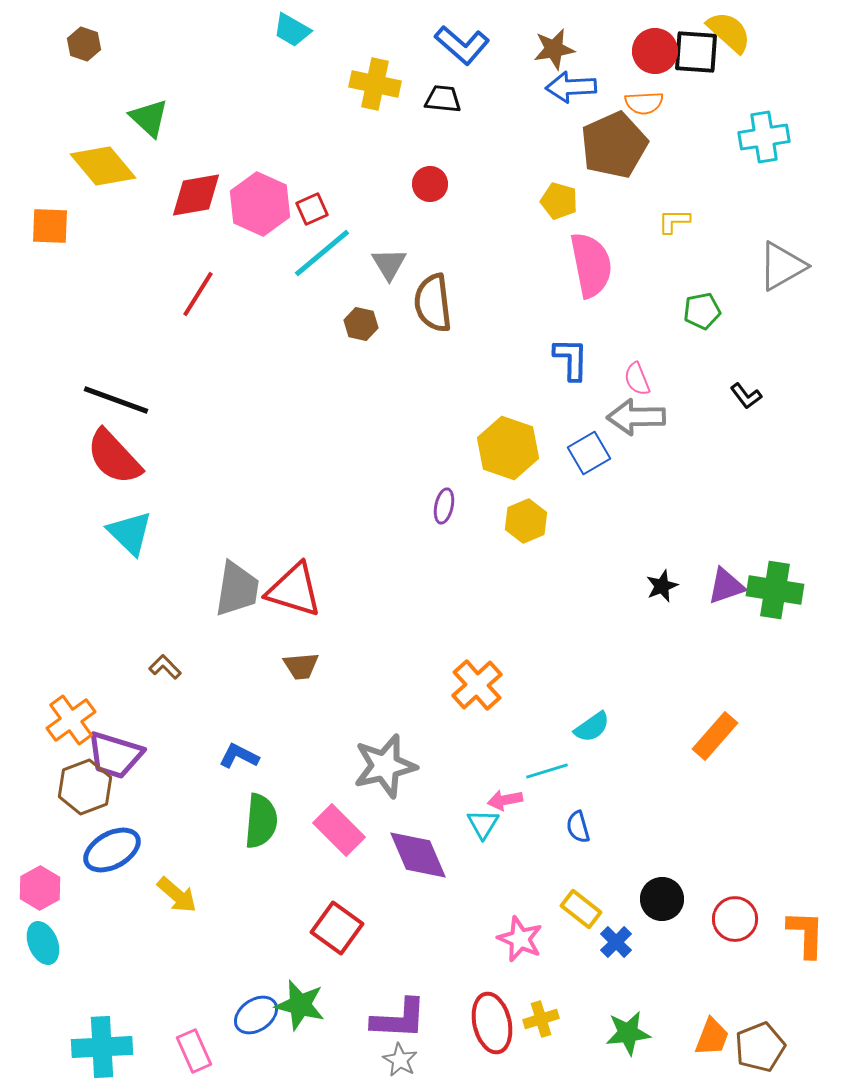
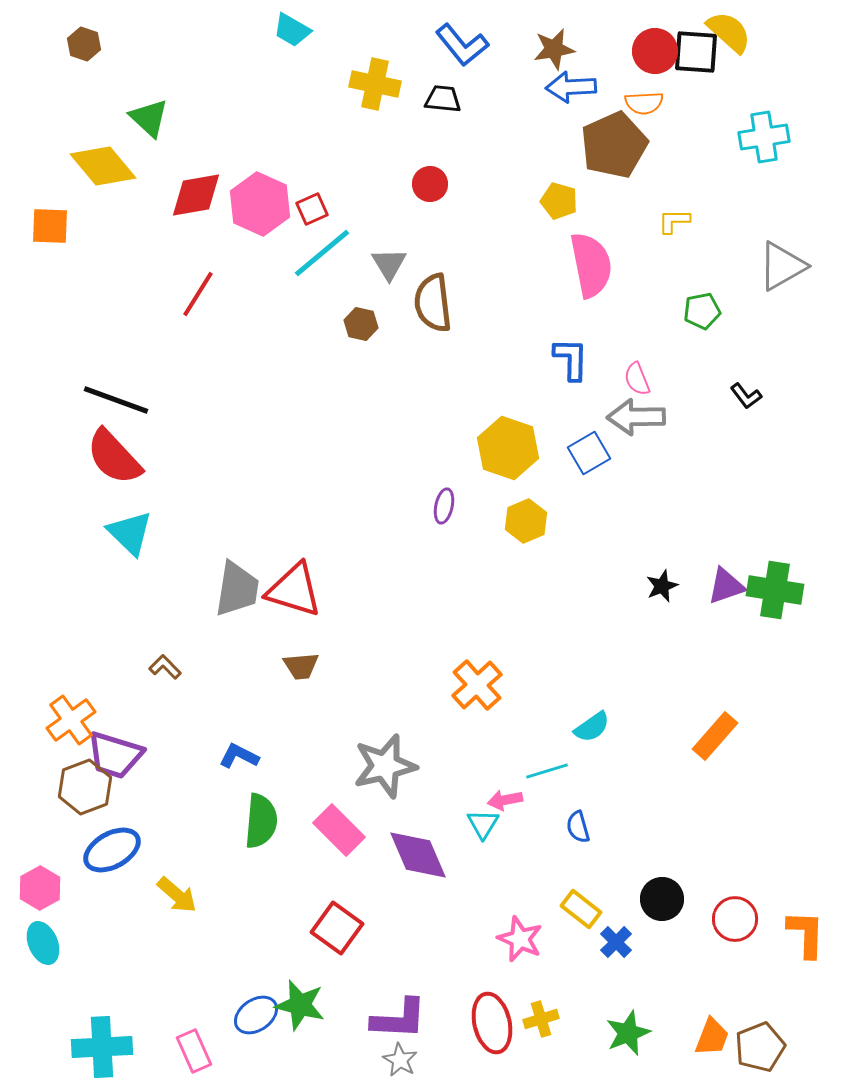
blue L-shape at (462, 45): rotated 10 degrees clockwise
green star at (628, 1033): rotated 15 degrees counterclockwise
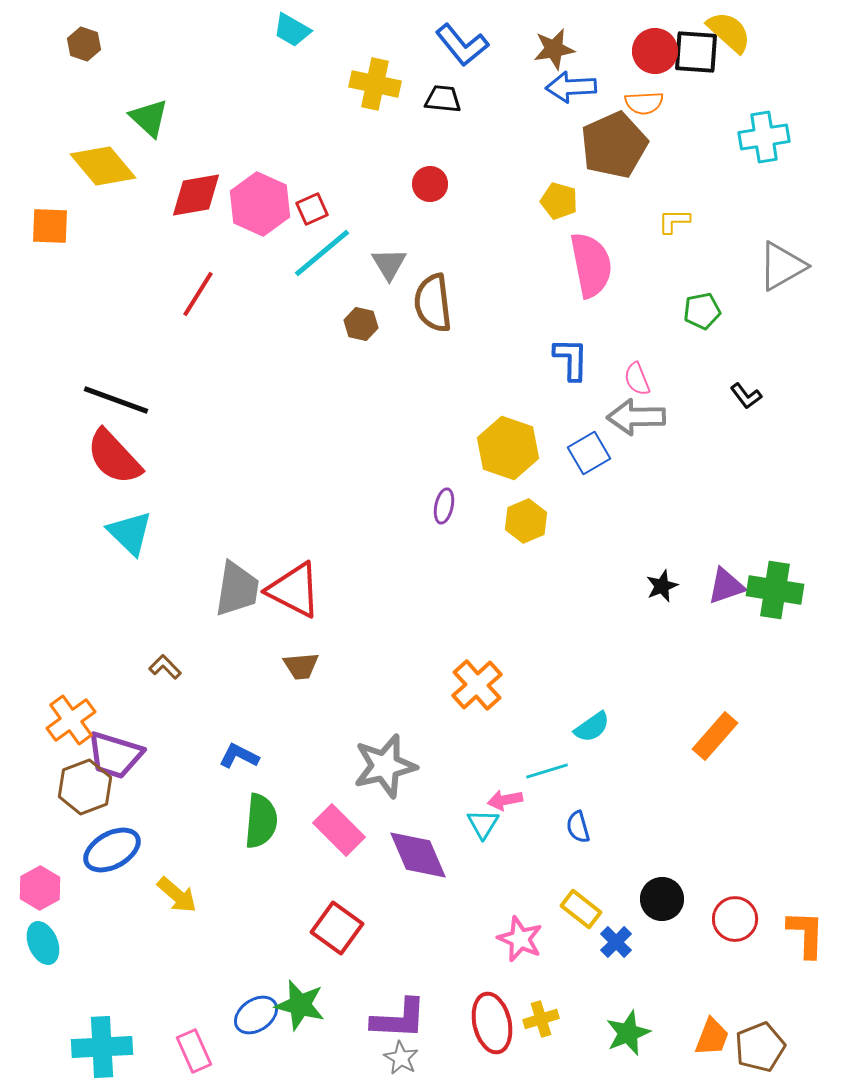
red triangle at (294, 590): rotated 10 degrees clockwise
gray star at (400, 1060): moved 1 px right, 2 px up
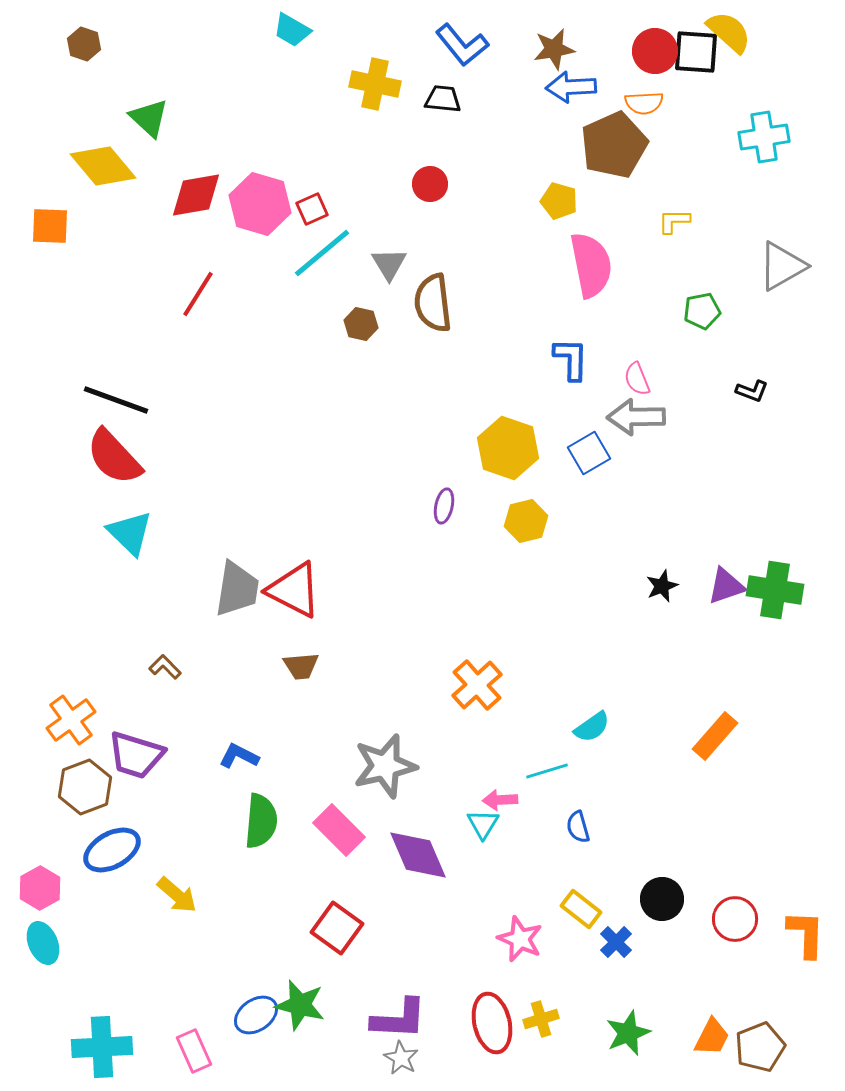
pink hexagon at (260, 204): rotated 8 degrees counterclockwise
black L-shape at (746, 396): moved 6 px right, 5 px up; rotated 32 degrees counterclockwise
yellow hexagon at (526, 521): rotated 9 degrees clockwise
purple trapezoid at (115, 755): moved 21 px right
pink arrow at (505, 800): moved 5 px left; rotated 8 degrees clockwise
orange trapezoid at (712, 1037): rotated 6 degrees clockwise
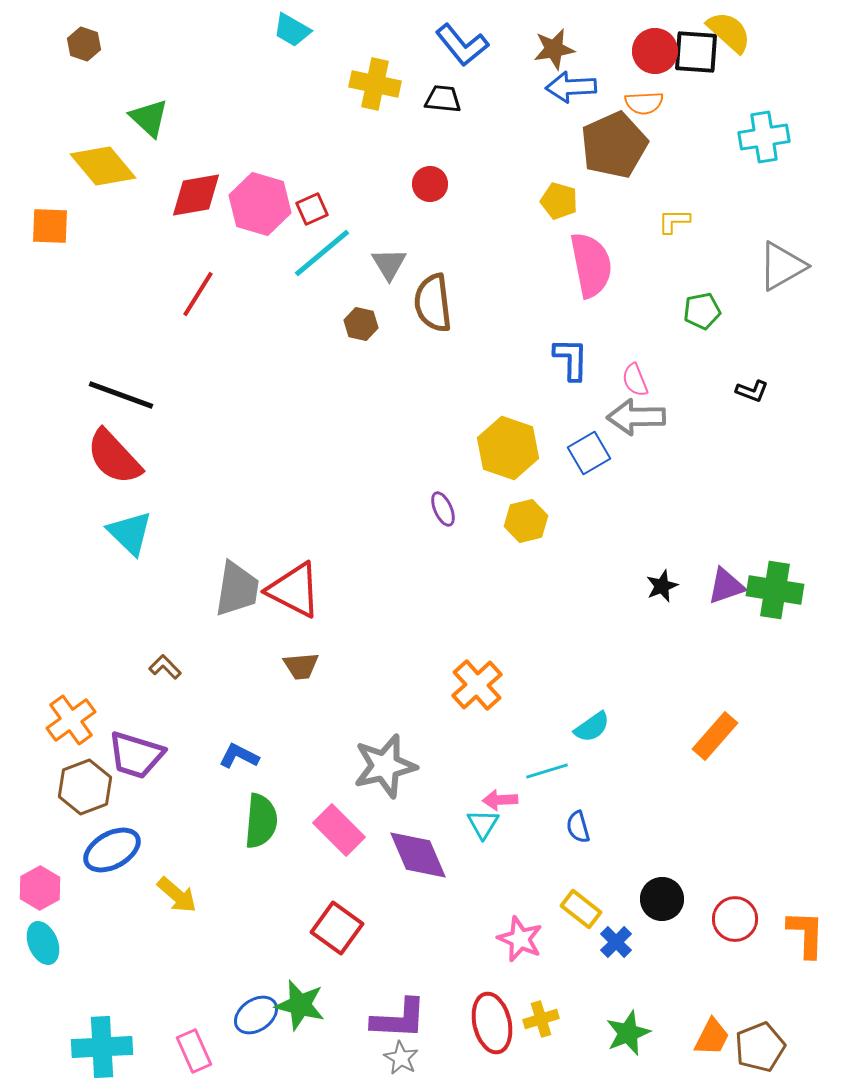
pink semicircle at (637, 379): moved 2 px left, 1 px down
black line at (116, 400): moved 5 px right, 5 px up
purple ellipse at (444, 506): moved 1 px left, 3 px down; rotated 36 degrees counterclockwise
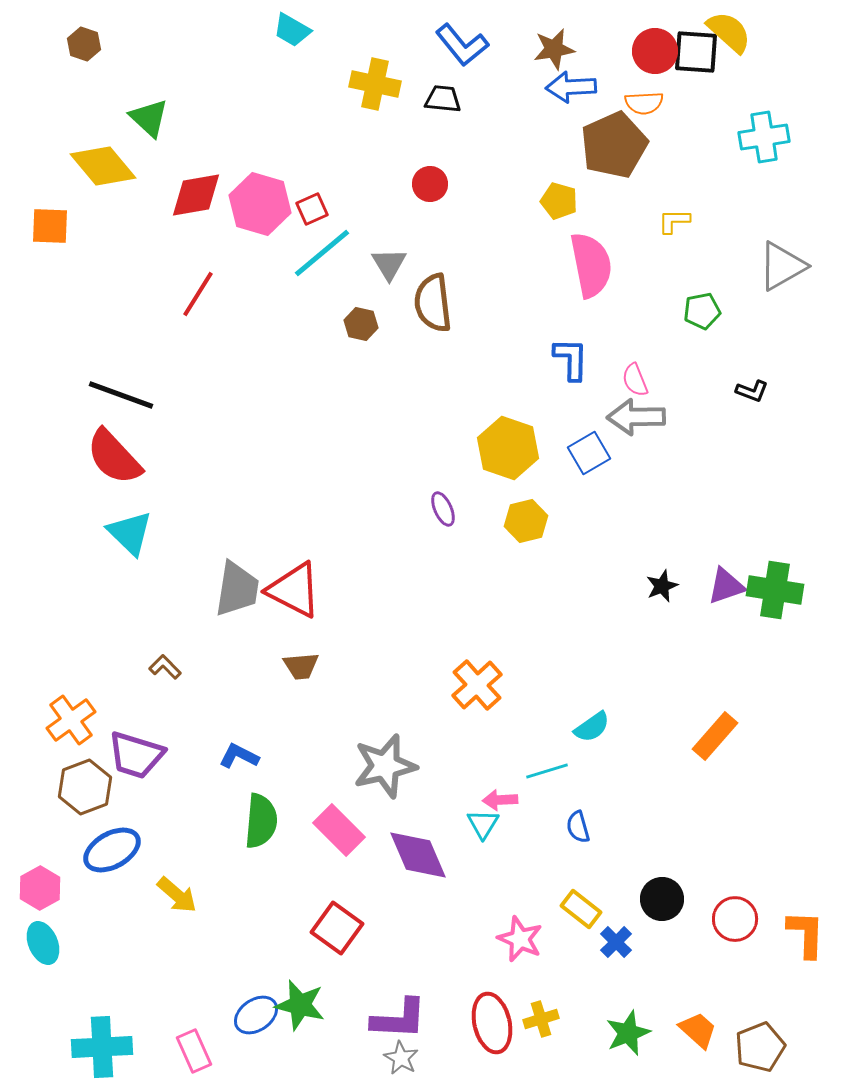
orange trapezoid at (712, 1037): moved 14 px left, 7 px up; rotated 75 degrees counterclockwise
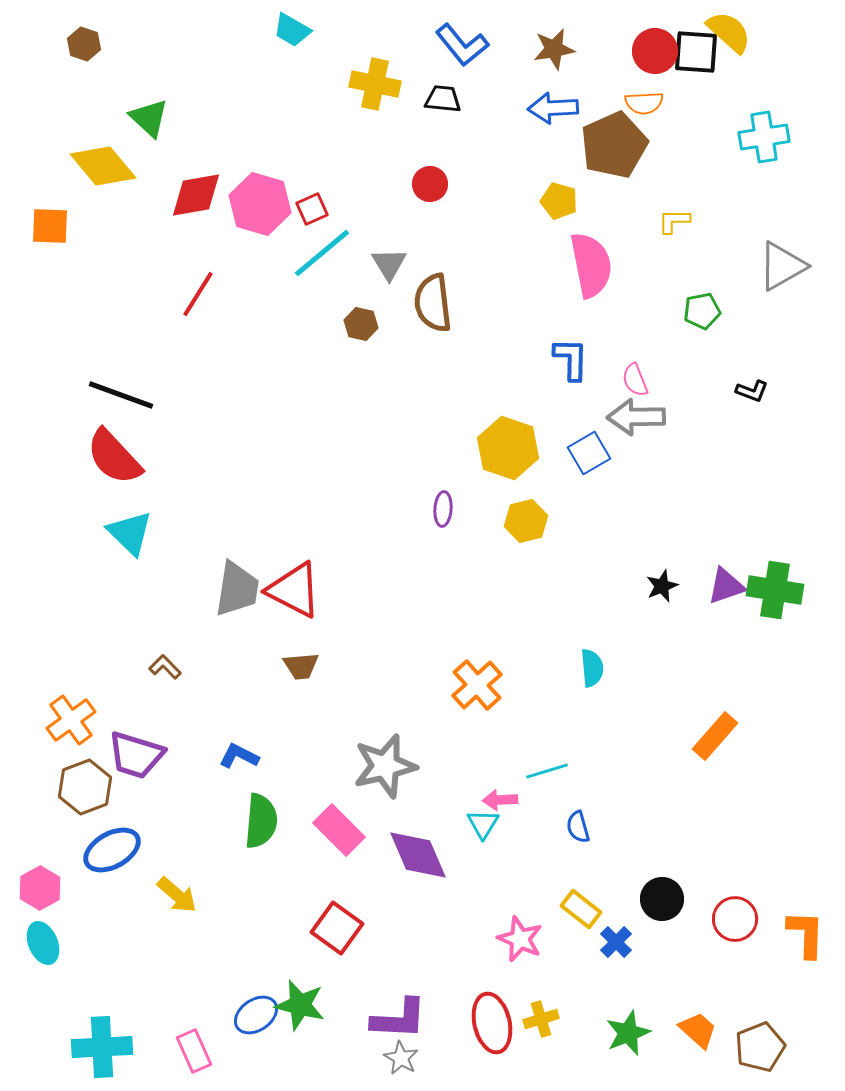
blue arrow at (571, 87): moved 18 px left, 21 px down
purple ellipse at (443, 509): rotated 28 degrees clockwise
cyan semicircle at (592, 727): moved 59 px up; rotated 60 degrees counterclockwise
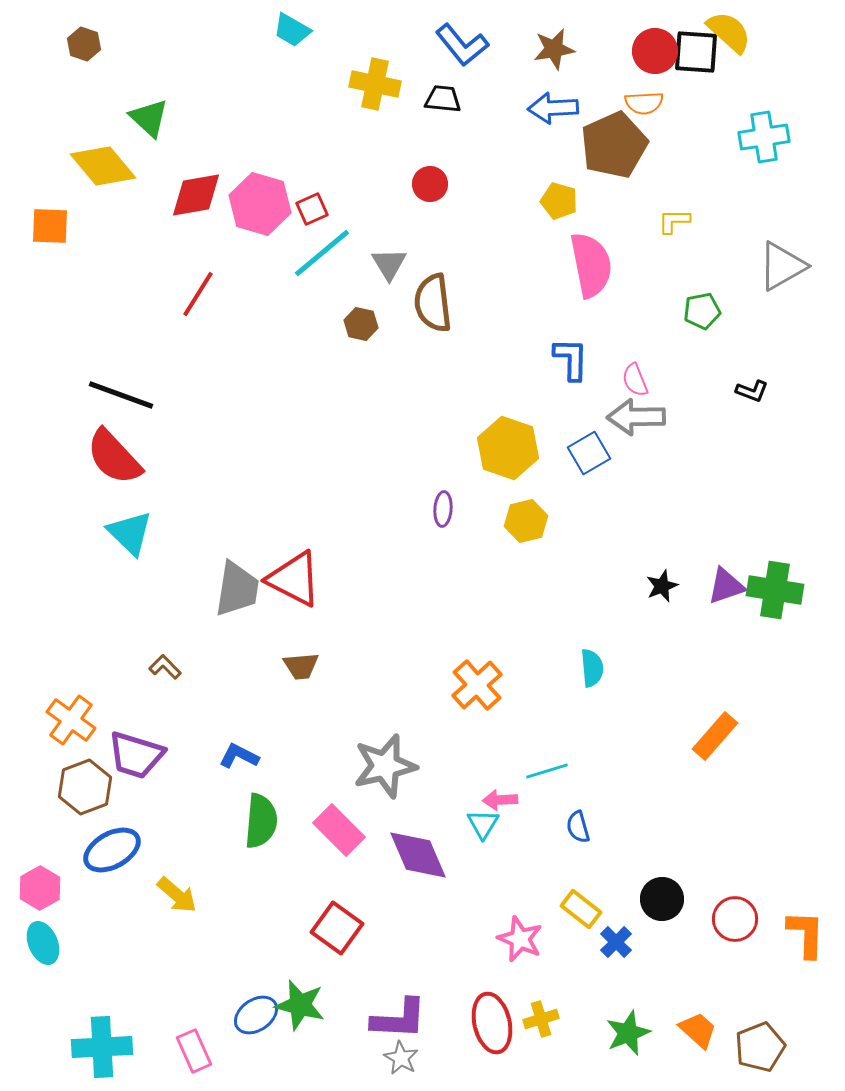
red triangle at (294, 590): moved 11 px up
orange cross at (71, 720): rotated 18 degrees counterclockwise
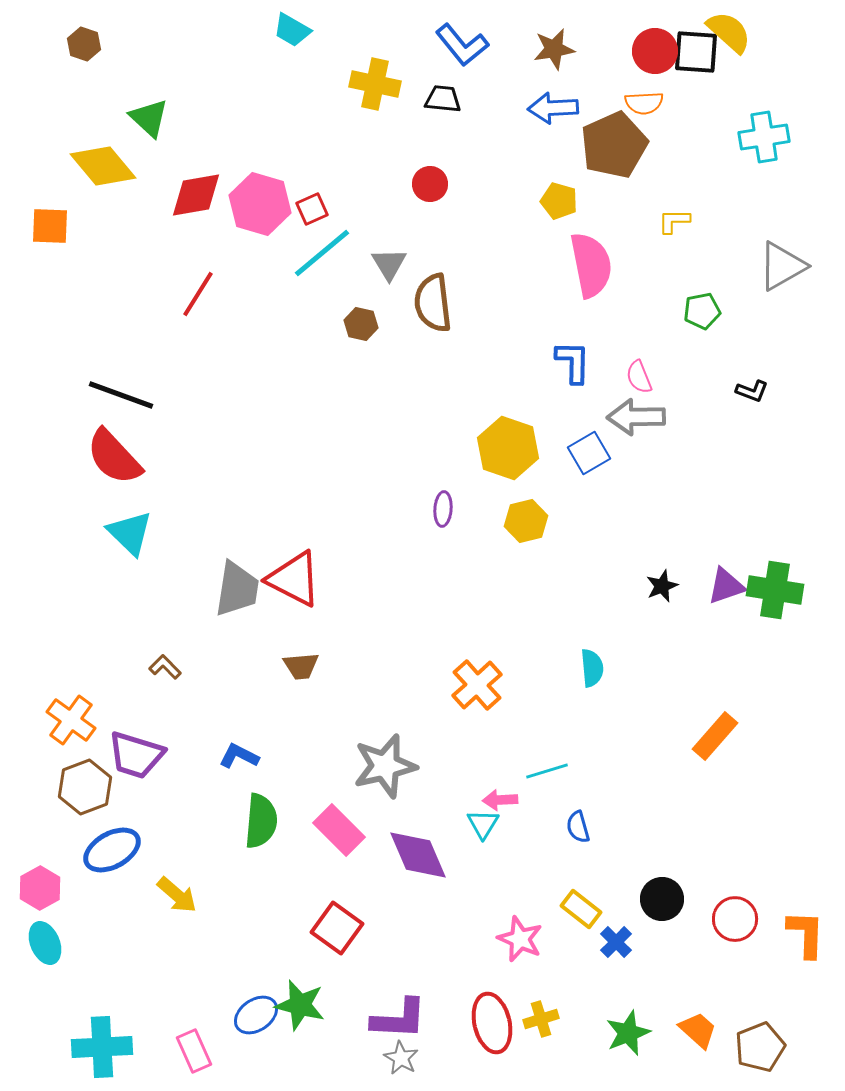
blue L-shape at (571, 359): moved 2 px right, 3 px down
pink semicircle at (635, 380): moved 4 px right, 3 px up
cyan ellipse at (43, 943): moved 2 px right
